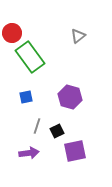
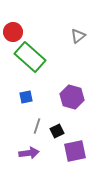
red circle: moved 1 px right, 1 px up
green rectangle: rotated 12 degrees counterclockwise
purple hexagon: moved 2 px right
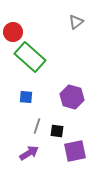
gray triangle: moved 2 px left, 14 px up
blue square: rotated 16 degrees clockwise
black square: rotated 32 degrees clockwise
purple arrow: rotated 24 degrees counterclockwise
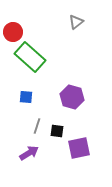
purple square: moved 4 px right, 3 px up
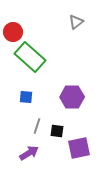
purple hexagon: rotated 15 degrees counterclockwise
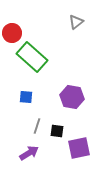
red circle: moved 1 px left, 1 px down
green rectangle: moved 2 px right
purple hexagon: rotated 10 degrees clockwise
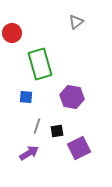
green rectangle: moved 8 px right, 7 px down; rotated 32 degrees clockwise
black square: rotated 16 degrees counterclockwise
purple square: rotated 15 degrees counterclockwise
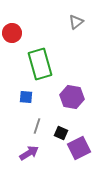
black square: moved 4 px right, 2 px down; rotated 32 degrees clockwise
